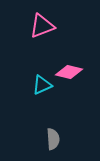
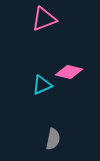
pink triangle: moved 2 px right, 7 px up
gray semicircle: rotated 15 degrees clockwise
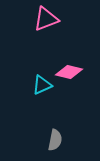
pink triangle: moved 2 px right
gray semicircle: moved 2 px right, 1 px down
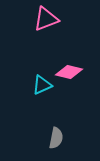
gray semicircle: moved 1 px right, 2 px up
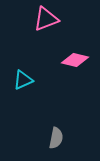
pink diamond: moved 6 px right, 12 px up
cyan triangle: moved 19 px left, 5 px up
